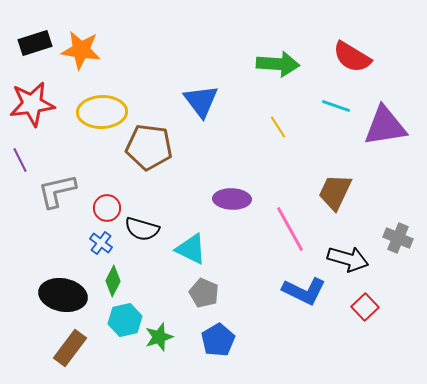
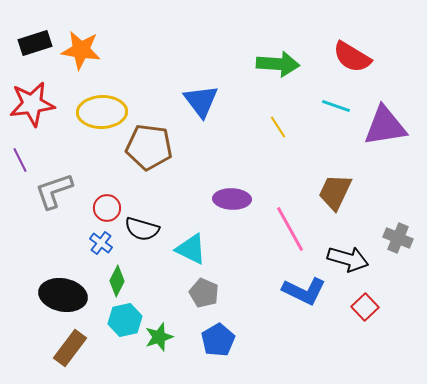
gray L-shape: moved 3 px left; rotated 6 degrees counterclockwise
green diamond: moved 4 px right
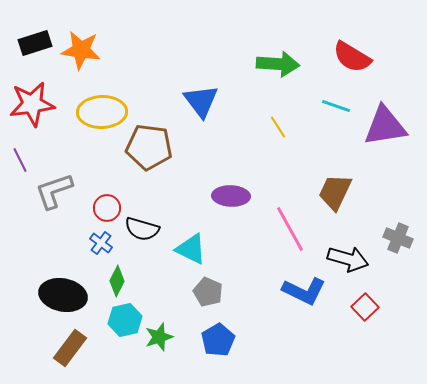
purple ellipse: moved 1 px left, 3 px up
gray pentagon: moved 4 px right, 1 px up
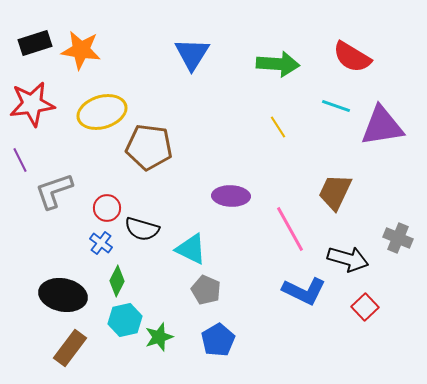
blue triangle: moved 9 px left, 47 px up; rotated 9 degrees clockwise
yellow ellipse: rotated 15 degrees counterclockwise
purple triangle: moved 3 px left
gray pentagon: moved 2 px left, 2 px up
